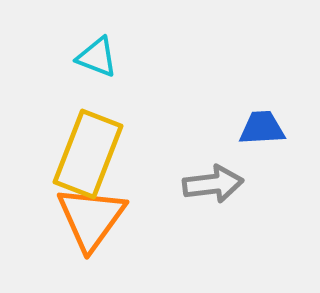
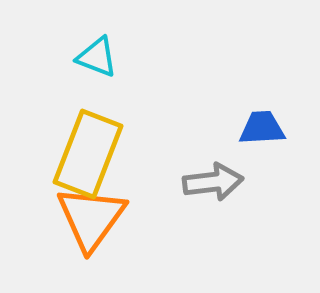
gray arrow: moved 2 px up
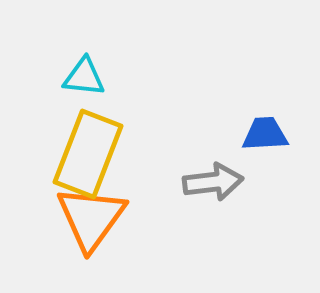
cyan triangle: moved 13 px left, 20 px down; rotated 15 degrees counterclockwise
blue trapezoid: moved 3 px right, 6 px down
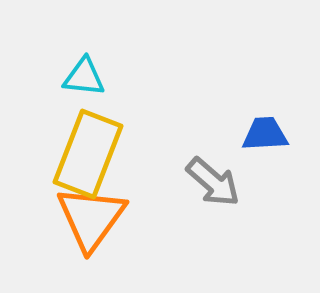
gray arrow: rotated 48 degrees clockwise
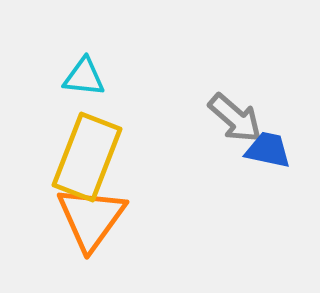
blue trapezoid: moved 3 px right, 16 px down; rotated 15 degrees clockwise
yellow rectangle: moved 1 px left, 3 px down
gray arrow: moved 22 px right, 64 px up
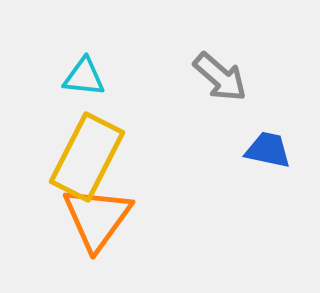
gray arrow: moved 15 px left, 41 px up
yellow rectangle: rotated 6 degrees clockwise
orange triangle: moved 6 px right
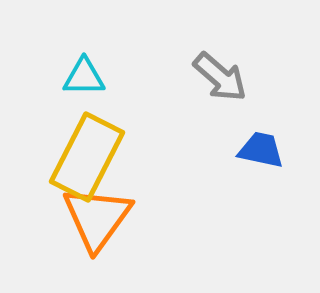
cyan triangle: rotated 6 degrees counterclockwise
blue trapezoid: moved 7 px left
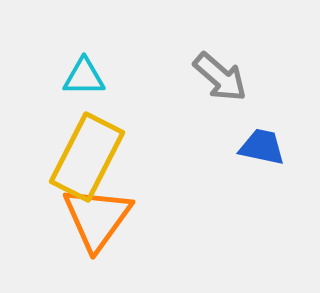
blue trapezoid: moved 1 px right, 3 px up
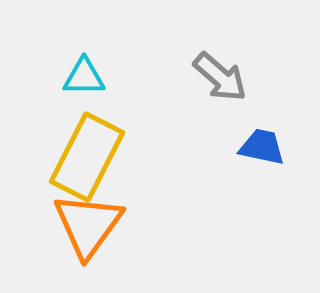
orange triangle: moved 9 px left, 7 px down
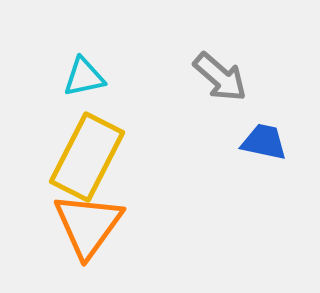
cyan triangle: rotated 12 degrees counterclockwise
blue trapezoid: moved 2 px right, 5 px up
